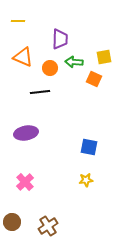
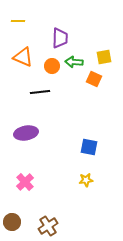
purple trapezoid: moved 1 px up
orange circle: moved 2 px right, 2 px up
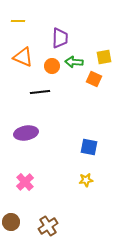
brown circle: moved 1 px left
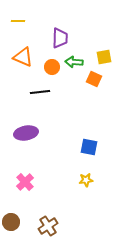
orange circle: moved 1 px down
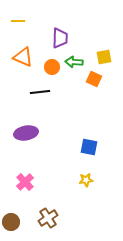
brown cross: moved 8 px up
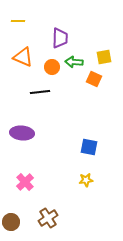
purple ellipse: moved 4 px left; rotated 15 degrees clockwise
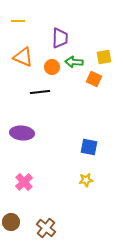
pink cross: moved 1 px left
brown cross: moved 2 px left, 10 px down; rotated 18 degrees counterclockwise
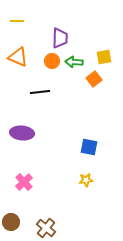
yellow line: moved 1 px left
orange triangle: moved 5 px left
orange circle: moved 6 px up
orange square: rotated 28 degrees clockwise
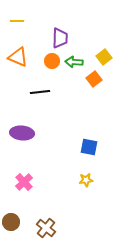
yellow square: rotated 28 degrees counterclockwise
